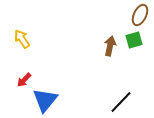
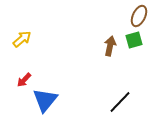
brown ellipse: moved 1 px left, 1 px down
yellow arrow: rotated 84 degrees clockwise
black line: moved 1 px left
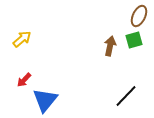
black line: moved 6 px right, 6 px up
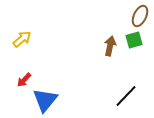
brown ellipse: moved 1 px right
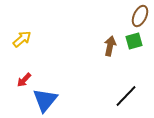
green square: moved 1 px down
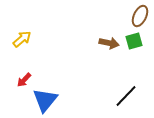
brown arrow: moved 1 px left, 3 px up; rotated 90 degrees clockwise
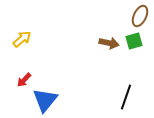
black line: moved 1 px down; rotated 25 degrees counterclockwise
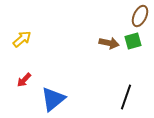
green square: moved 1 px left
blue triangle: moved 8 px right, 1 px up; rotated 12 degrees clockwise
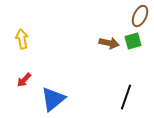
yellow arrow: rotated 60 degrees counterclockwise
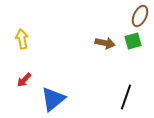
brown arrow: moved 4 px left
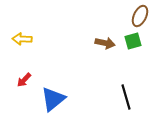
yellow arrow: rotated 78 degrees counterclockwise
black line: rotated 35 degrees counterclockwise
